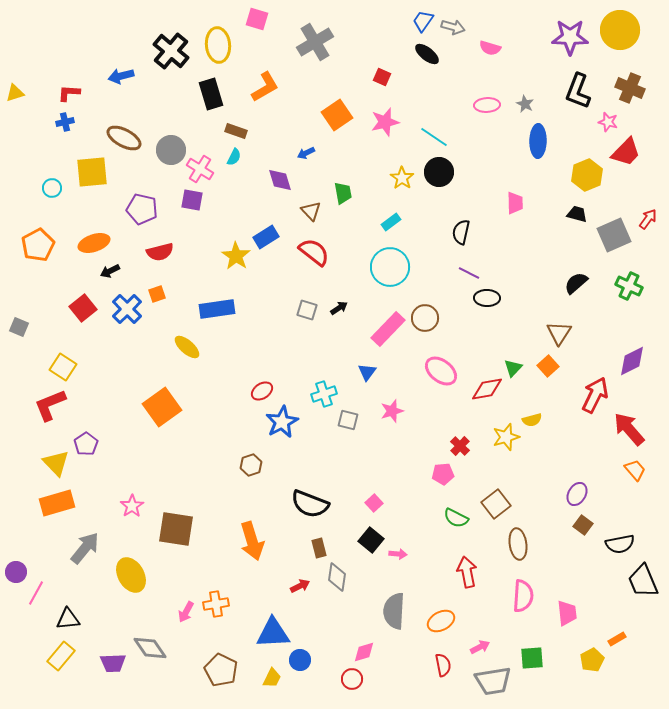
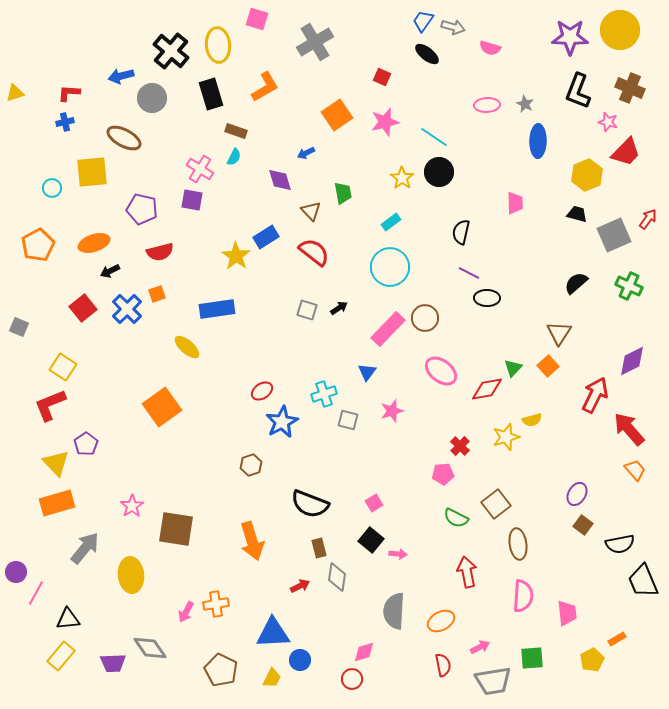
gray circle at (171, 150): moved 19 px left, 52 px up
pink square at (374, 503): rotated 12 degrees clockwise
yellow ellipse at (131, 575): rotated 24 degrees clockwise
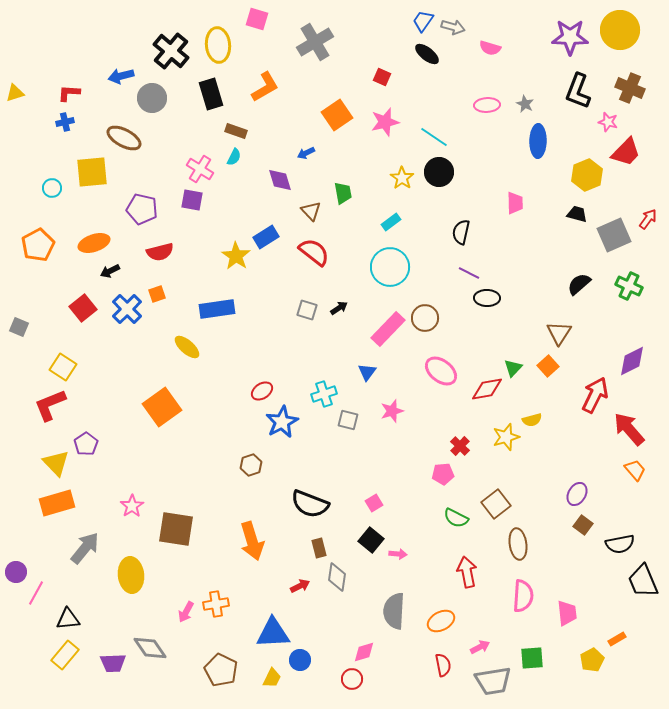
black semicircle at (576, 283): moved 3 px right, 1 px down
yellow rectangle at (61, 656): moved 4 px right, 1 px up
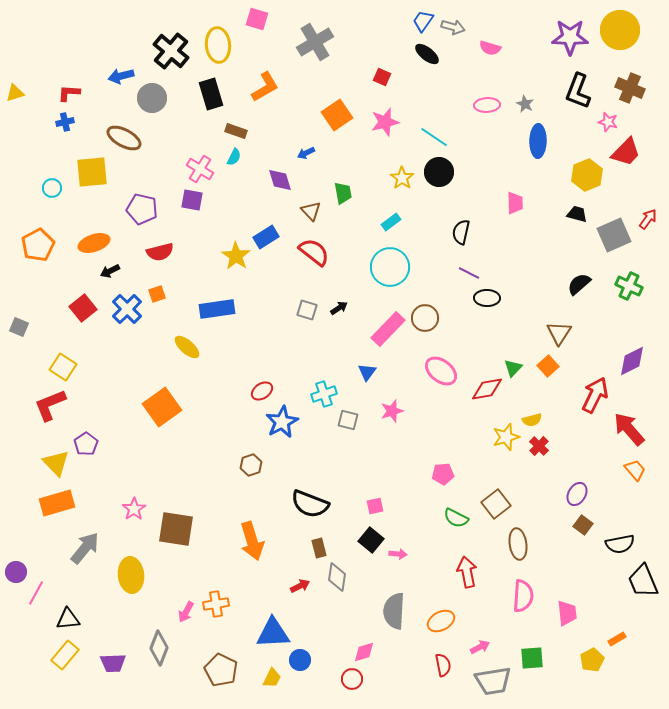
red cross at (460, 446): moved 79 px right
pink square at (374, 503): moved 1 px right, 3 px down; rotated 18 degrees clockwise
pink star at (132, 506): moved 2 px right, 3 px down
gray diamond at (150, 648): moved 9 px right; rotated 56 degrees clockwise
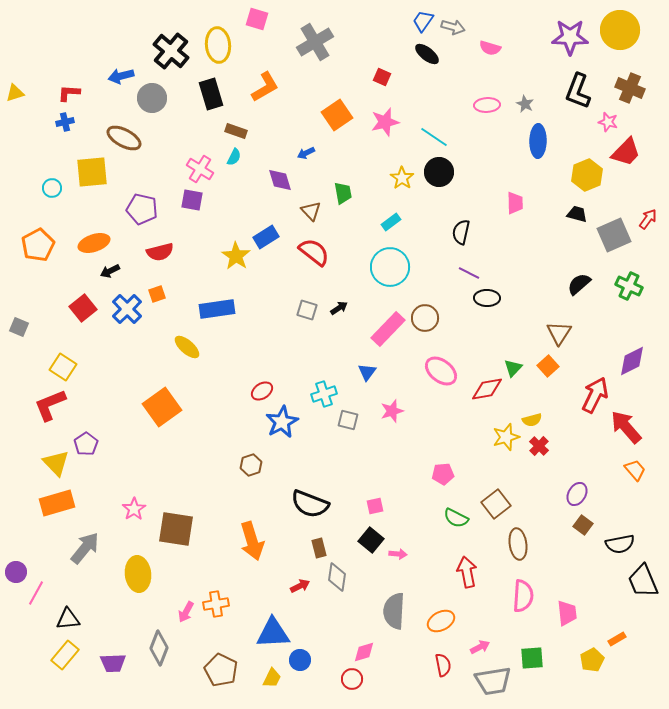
red arrow at (629, 429): moved 3 px left, 2 px up
yellow ellipse at (131, 575): moved 7 px right, 1 px up
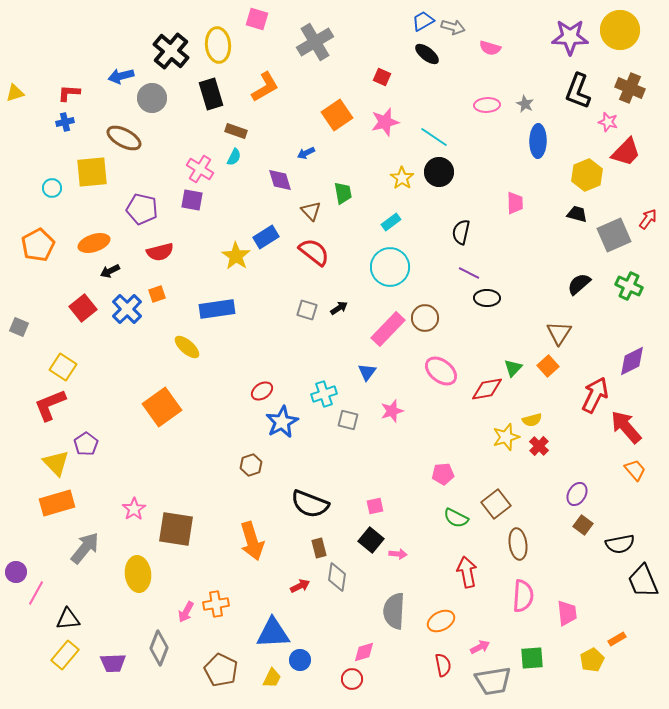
blue trapezoid at (423, 21): rotated 25 degrees clockwise
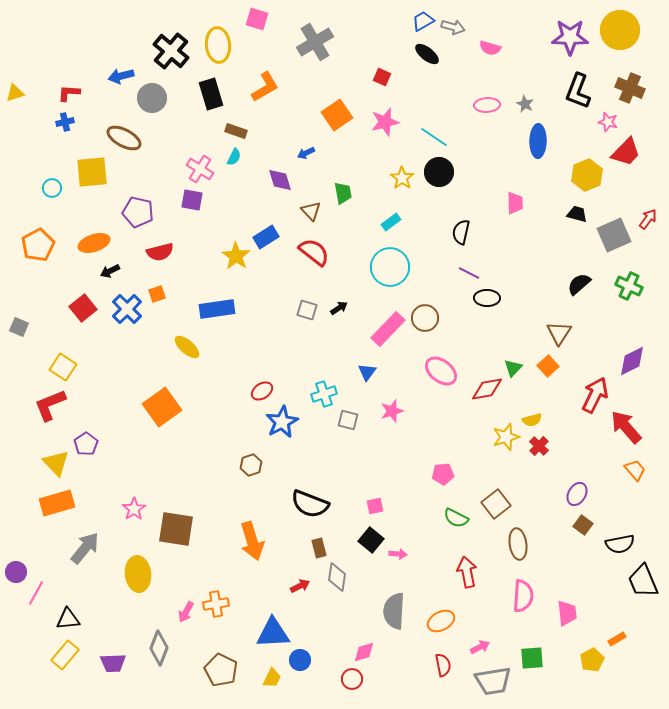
purple pentagon at (142, 209): moved 4 px left, 3 px down
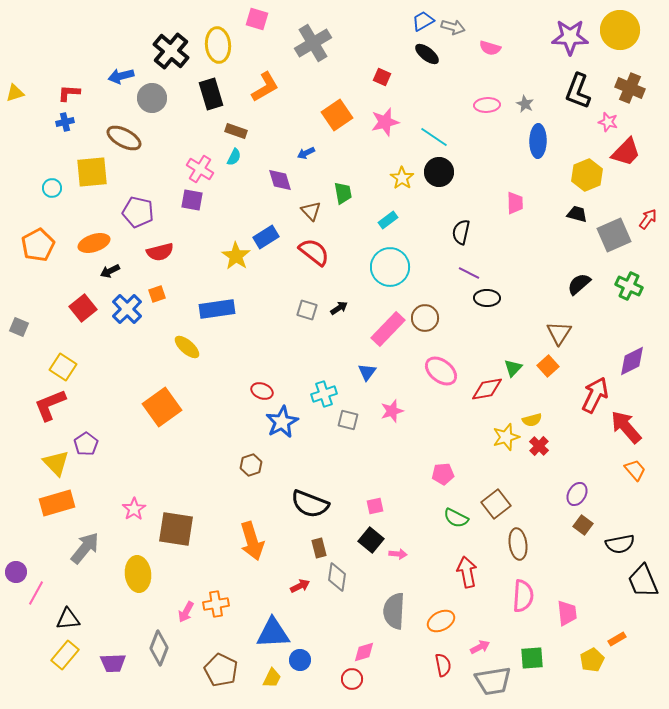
gray cross at (315, 42): moved 2 px left, 1 px down
cyan rectangle at (391, 222): moved 3 px left, 2 px up
red ellipse at (262, 391): rotated 55 degrees clockwise
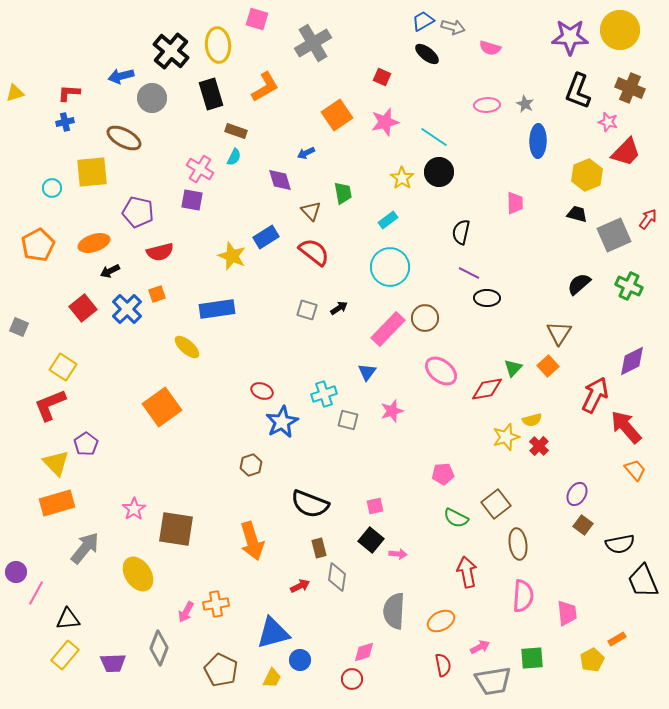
yellow star at (236, 256): moved 4 px left; rotated 12 degrees counterclockwise
yellow ellipse at (138, 574): rotated 28 degrees counterclockwise
blue triangle at (273, 633): rotated 12 degrees counterclockwise
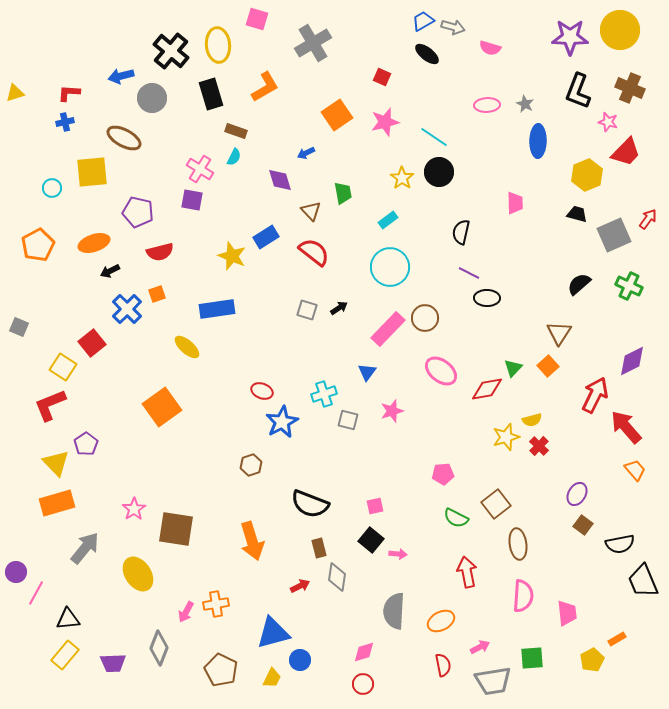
red square at (83, 308): moved 9 px right, 35 px down
red circle at (352, 679): moved 11 px right, 5 px down
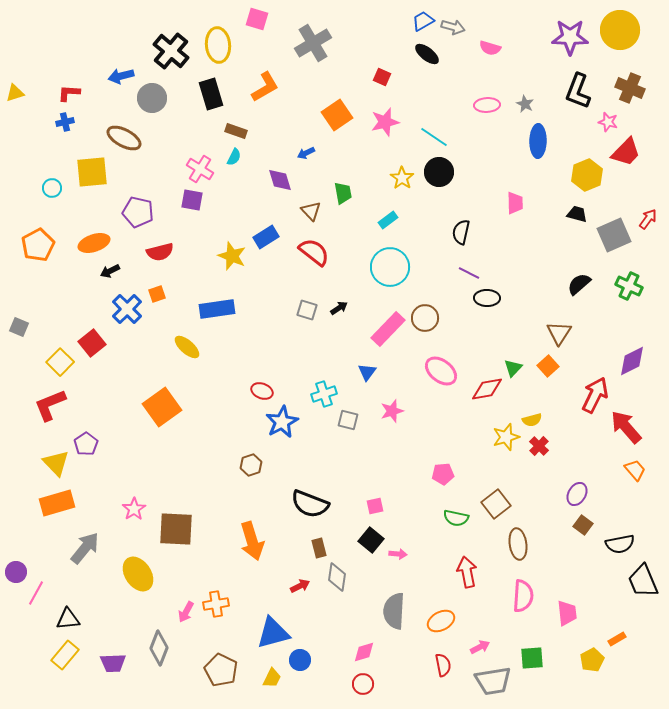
yellow square at (63, 367): moved 3 px left, 5 px up; rotated 12 degrees clockwise
green semicircle at (456, 518): rotated 15 degrees counterclockwise
brown square at (176, 529): rotated 6 degrees counterclockwise
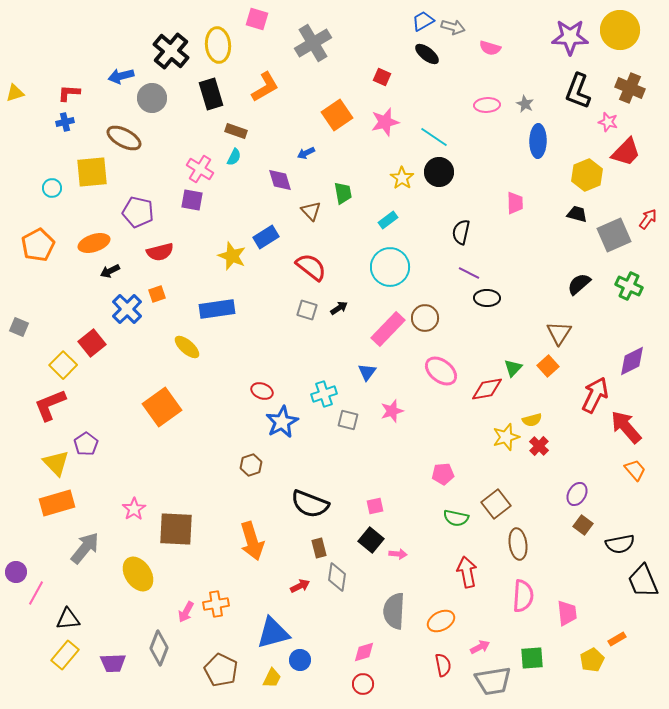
red semicircle at (314, 252): moved 3 px left, 15 px down
yellow square at (60, 362): moved 3 px right, 3 px down
